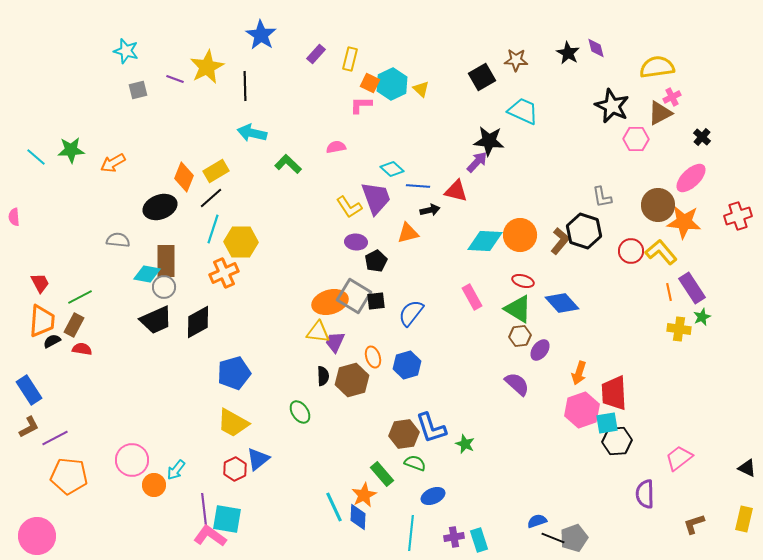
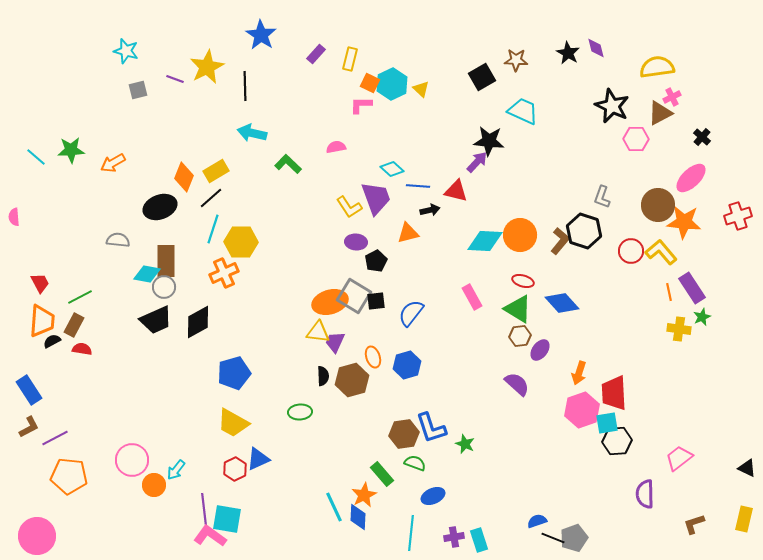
gray L-shape at (602, 197): rotated 30 degrees clockwise
green ellipse at (300, 412): rotated 60 degrees counterclockwise
blue triangle at (258, 459): rotated 15 degrees clockwise
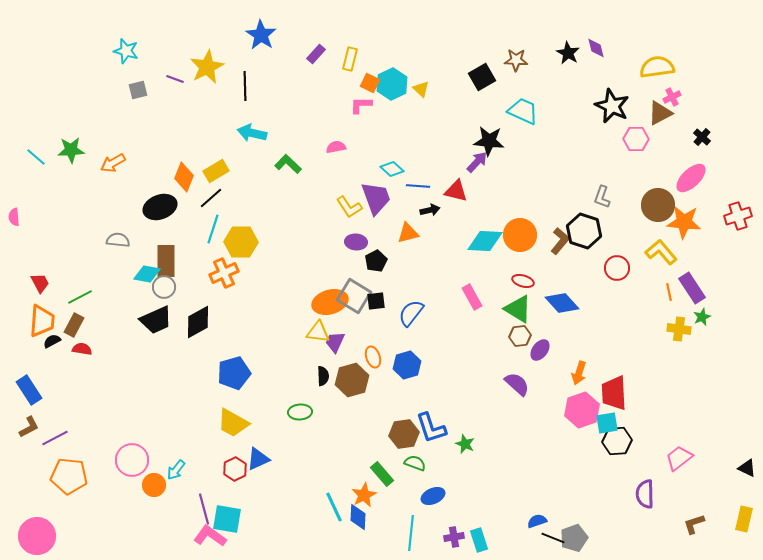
red circle at (631, 251): moved 14 px left, 17 px down
purple line at (204, 509): rotated 8 degrees counterclockwise
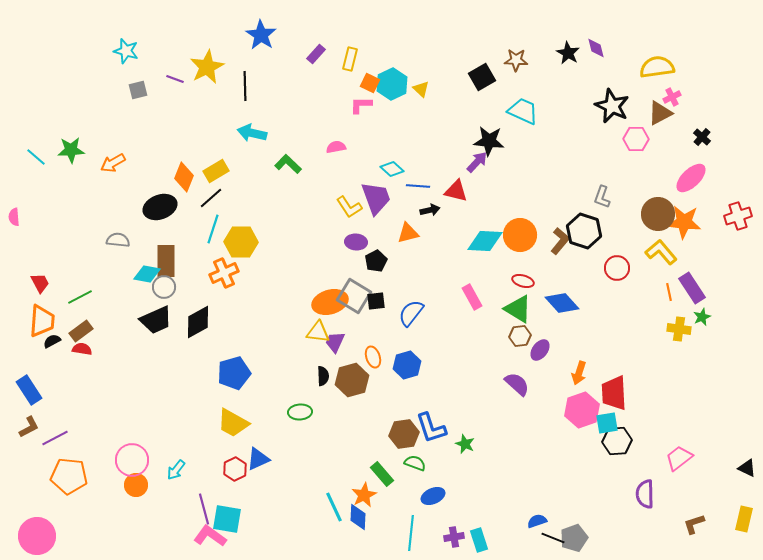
brown circle at (658, 205): moved 9 px down
brown rectangle at (74, 325): moved 7 px right, 6 px down; rotated 25 degrees clockwise
orange circle at (154, 485): moved 18 px left
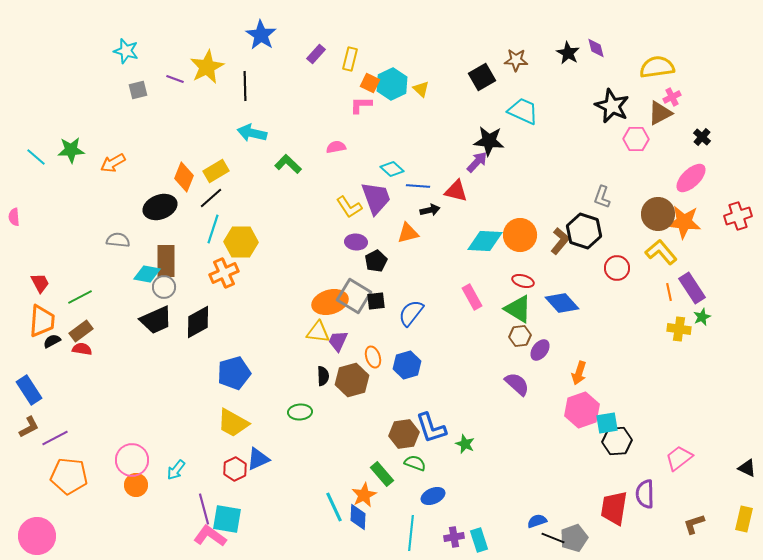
purple trapezoid at (335, 342): moved 3 px right, 1 px up
red trapezoid at (614, 393): moved 115 px down; rotated 12 degrees clockwise
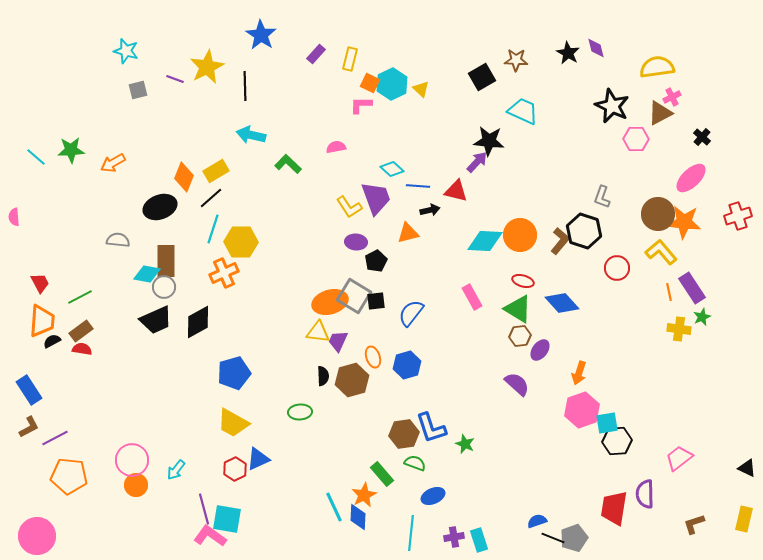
cyan arrow at (252, 133): moved 1 px left, 2 px down
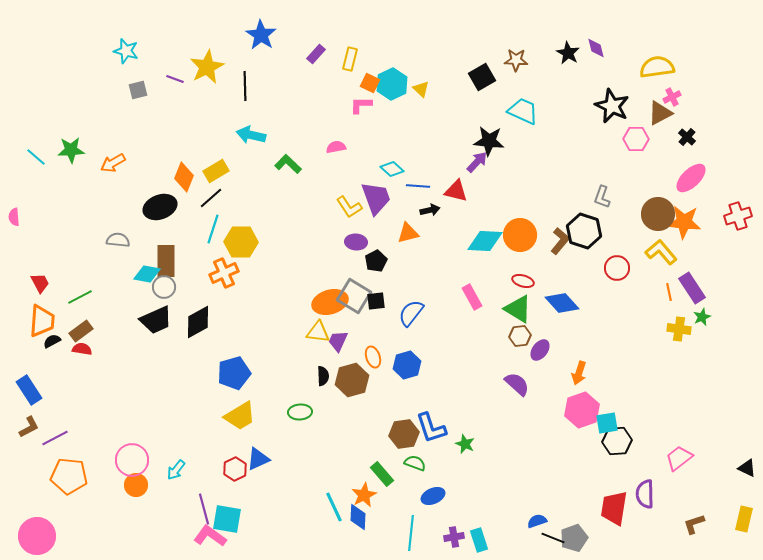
black cross at (702, 137): moved 15 px left
yellow trapezoid at (233, 423): moved 7 px right, 7 px up; rotated 60 degrees counterclockwise
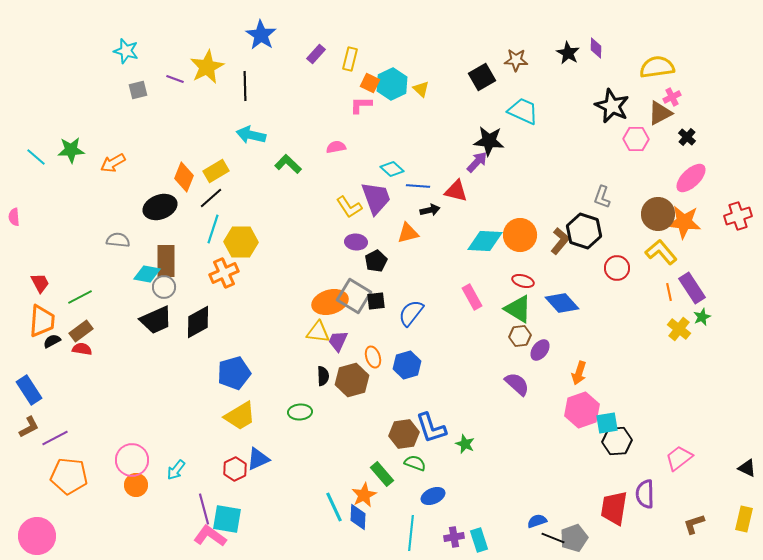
purple diamond at (596, 48): rotated 15 degrees clockwise
yellow cross at (679, 329): rotated 30 degrees clockwise
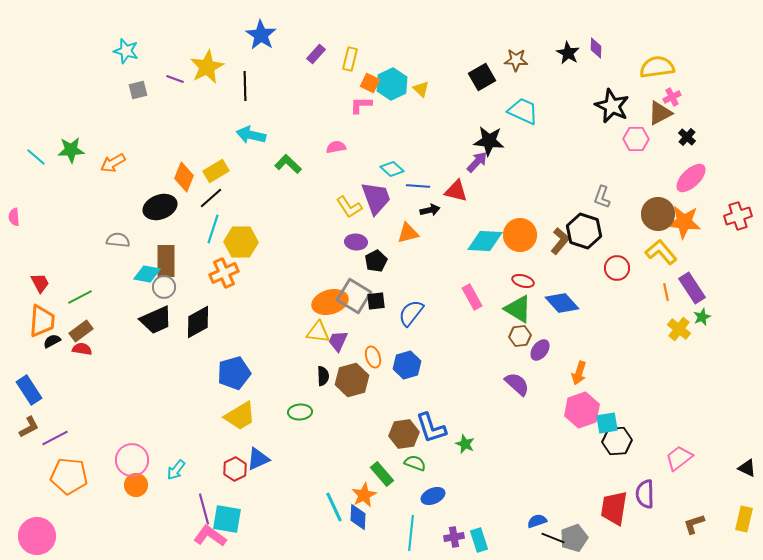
orange line at (669, 292): moved 3 px left
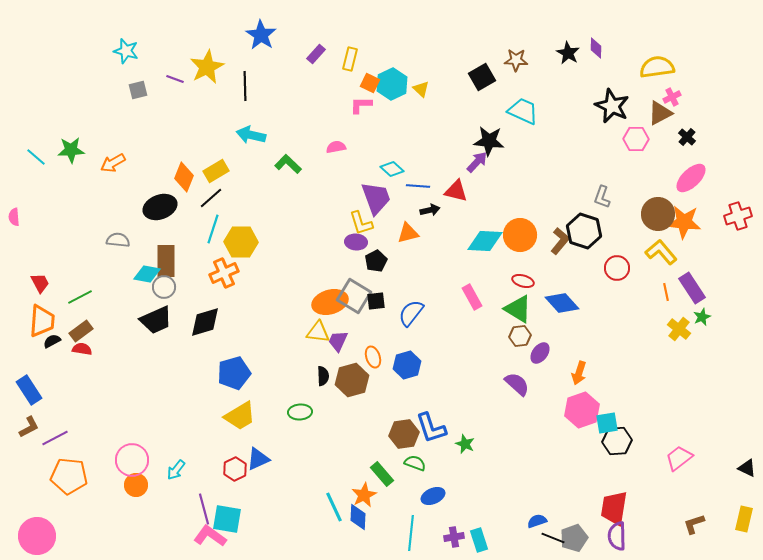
yellow L-shape at (349, 207): moved 12 px right, 16 px down; rotated 16 degrees clockwise
black diamond at (198, 322): moved 7 px right; rotated 12 degrees clockwise
purple ellipse at (540, 350): moved 3 px down
purple semicircle at (645, 494): moved 28 px left, 42 px down
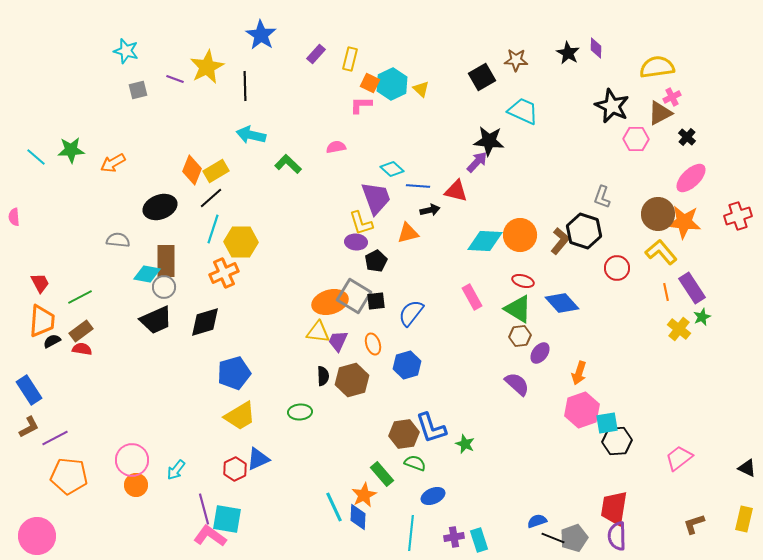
orange diamond at (184, 177): moved 8 px right, 7 px up
orange ellipse at (373, 357): moved 13 px up
